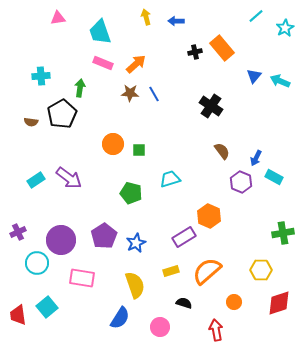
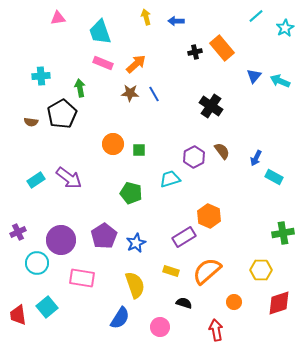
green arrow at (80, 88): rotated 18 degrees counterclockwise
purple hexagon at (241, 182): moved 47 px left, 25 px up; rotated 10 degrees clockwise
yellow rectangle at (171, 271): rotated 35 degrees clockwise
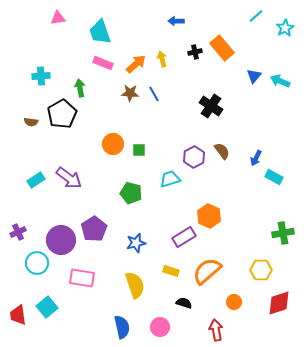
yellow arrow at (146, 17): moved 16 px right, 42 px down
purple pentagon at (104, 236): moved 10 px left, 7 px up
blue star at (136, 243): rotated 12 degrees clockwise
blue semicircle at (120, 318): moved 2 px right, 9 px down; rotated 45 degrees counterclockwise
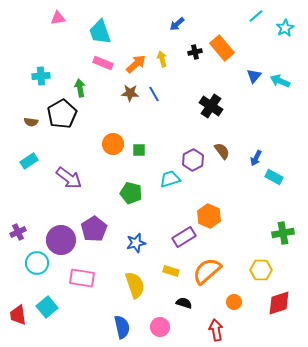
blue arrow at (176, 21): moved 1 px right, 3 px down; rotated 42 degrees counterclockwise
purple hexagon at (194, 157): moved 1 px left, 3 px down
cyan rectangle at (36, 180): moved 7 px left, 19 px up
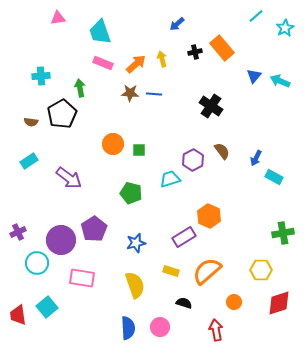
blue line at (154, 94): rotated 56 degrees counterclockwise
blue semicircle at (122, 327): moved 6 px right, 1 px down; rotated 10 degrees clockwise
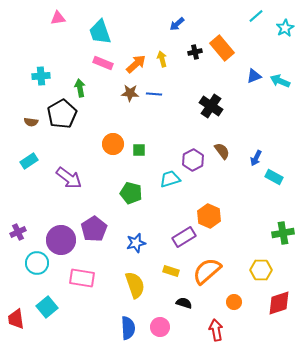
blue triangle at (254, 76): rotated 28 degrees clockwise
red trapezoid at (18, 315): moved 2 px left, 4 px down
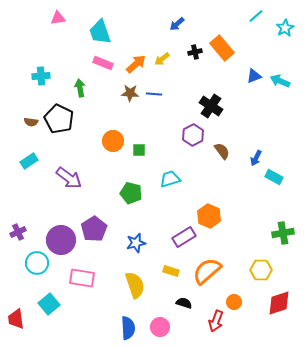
yellow arrow at (162, 59): rotated 112 degrees counterclockwise
black pentagon at (62, 114): moved 3 px left, 5 px down; rotated 16 degrees counterclockwise
orange circle at (113, 144): moved 3 px up
purple hexagon at (193, 160): moved 25 px up
cyan square at (47, 307): moved 2 px right, 3 px up
red arrow at (216, 330): moved 9 px up; rotated 150 degrees counterclockwise
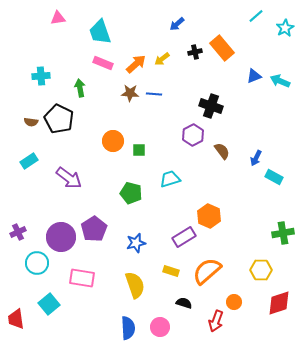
black cross at (211, 106): rotated 15 degrees counterclockwise
purple circle at (61, 240): moved 3 px up
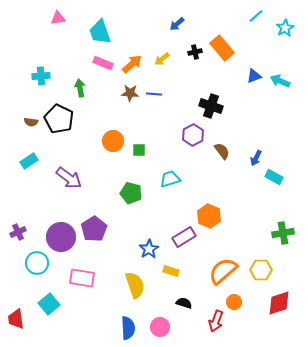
orange arrow at (136, 64): moved 4 px left
blue star at (136, 243): moved 13 px right, 6 px down; rotated 18 degrees counterclockwise
orange semicircle at (207, 271): moved 16 px right
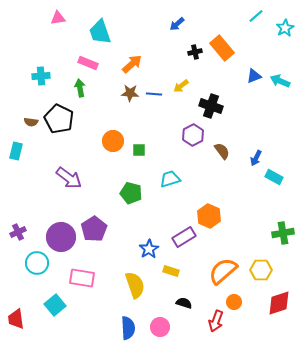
yellow arrow at (162, 59): moved 19 px right, 27 px down
pink rectangle at (103, 63): moved 15 px left
cyan rectangle at (29, 161): moved 13 px left, 10 px up; rotated 42 degrees counterclockwise
cyan square at (49, 304): moved 6 px right, 1 px down
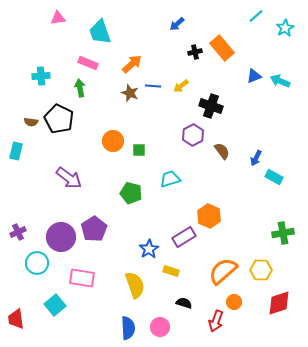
brown star at (130, 93): rotated 18 degrees clockwise
blue line at (154, 94): moved 1 px left, 8 px up
